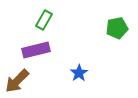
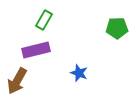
green pentagon: rotated 10 degrees clockwise
blue star: rotated 18 degrees counterclockwise
brown arrow: rotated 16 degrees counterclockwise
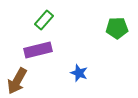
green rectangle: rotated 12 degrees clockwise
purple rectangle: moved 2 px right
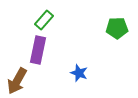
purple rectangle: rotated 64 degrees counterclockwise
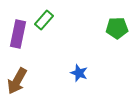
purple rectangle: moved 20 px left, 16 px up
